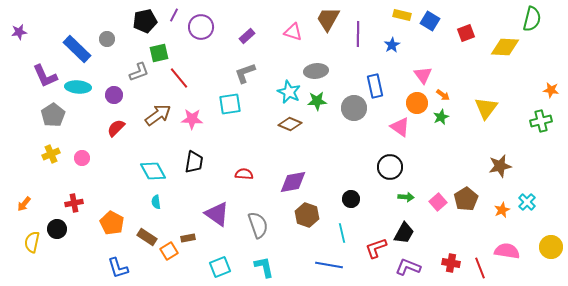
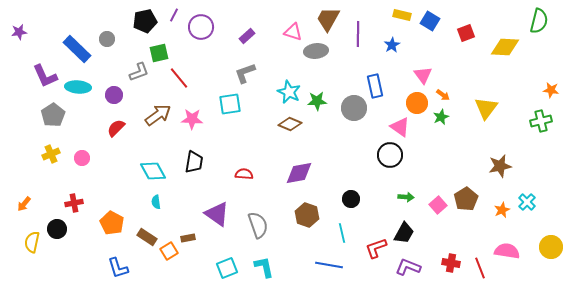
green semicircle at (532, 19): moved 7 px right, 2 px down
gray ellipse at (316, 71): moved 20 px up
black circle at (390, 167): moved 12 px up
purple diamond at (293, 182): moved 6 px right, 9 px up
pink square at (438, 202): moved 3 px down
cyan square at (220, 267): moved 7 px right, 1 px down
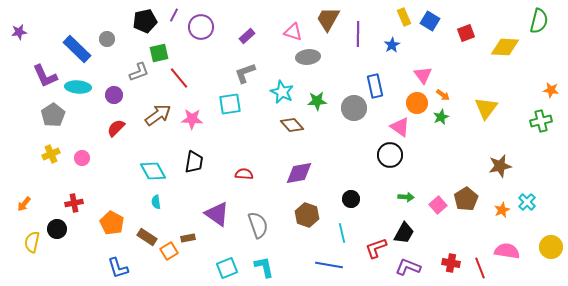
yellow rectangle at (402, 15): moved 2 px right, 2 px down; rotated 54 degrees clockwise
gray ellipse at (316, 51): moved 8 px left, 6 px down
cyan star at (289, 92): moved 7 px left
brown diamond at (290, 124): moved 2 px right, 1 px down; rotated 25 degrees clockwise
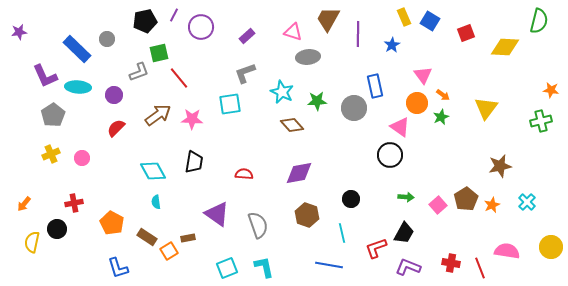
orange star at (502, 210): moved 10 px left, 5 px up
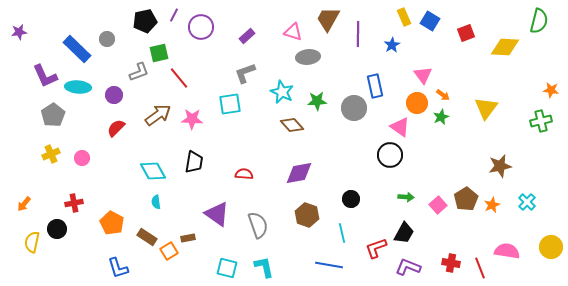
cyan square at (227, 268): rotated 35 degrees clockwise
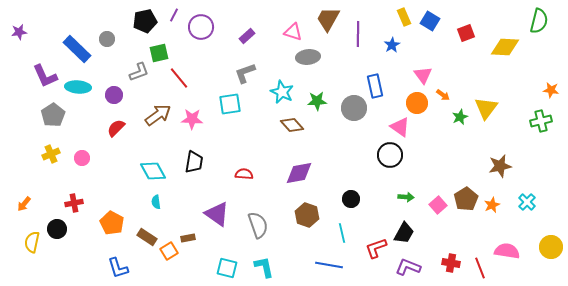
green star at (441, 117): moved 19 px right
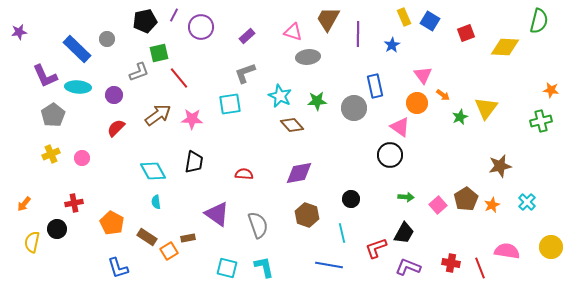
cyan star at (282, 92): moved 2 px left, 4 px down
